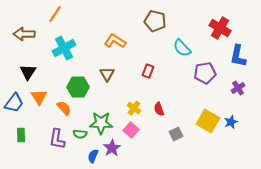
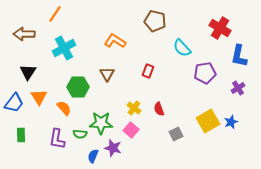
blue L-shape: moved 1 px right
yellow square: rotated 30 degrees clockwise
purple star: moved 1 px right; rotated 24 degrees counterclockwise
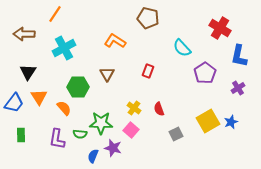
brown pentagon: moved 7 px left, 3 px up
purple pentagon: rotated 25 degrees counterclockwise
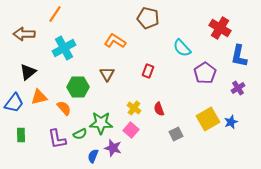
black triangle: rotated 18 degrees clockwise
orange triangle: rotated 48 degrees clockwise
yellow square: moved 2 px up
green semicircle: rotated 32 degrees counterclockwise
purple L-shape: rotated 20 degrees counterclockwise
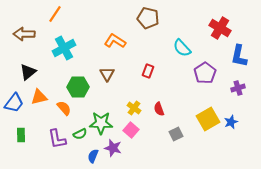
purple cross: rotated 16 degrees clockwise
